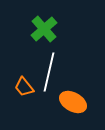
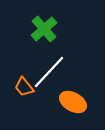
white line: rotated 30 degrees clockwise
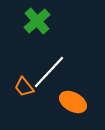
green cross: moved 7 px left, 8 px up
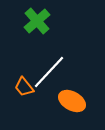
orange ellipse: moved 1 px left, 1 px up
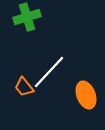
green cross: moved 10 px left, 4 px up; rotated 24 degrees clockwise
orange ellipse: moved 14 px right, 6 px up; rotated 40 degrees clockwise
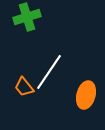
white line: rotated 9 degrees counterclockwise
orange ellipse: rotated 36 degrees clockwise
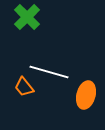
green cross: rotated 28 degrees counterclockwise
white line: rotated 72 degrees clockwise
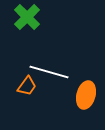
orange trapezoid: moved 3 px right, 1 px up; rotated 105 degrees counterclockwise
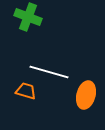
green cross: moved 1 px right; rotated 24 degrees counterclockwise
orange trapezoid: moved 1 px left, 5 px down; rotated 110 degrees counterclockwise
